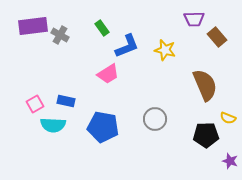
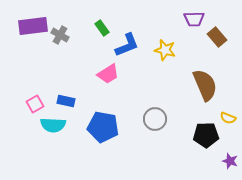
blue L-shape: moved 1 px up
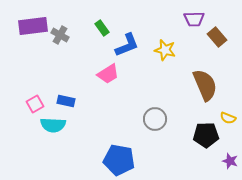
blue pentagon: moved 16 px right, 33 px down
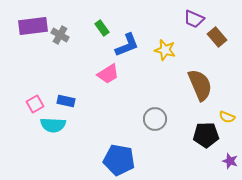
purple trapezoid: rotated 25 degrees clockwise
brown semicircle: moved 5 px left
yellow semicircle: moved 1 px left, 1 px up
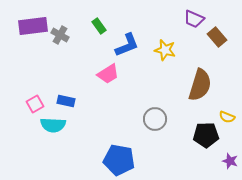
green rectangle: moved 3 px left, 2 px up
brown semicircle: rotated 40 degrees clockwise
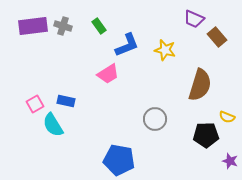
gray cross: moved 3 px right, 9 px up; rotated 12 degrees counterclockwise
cyan semicircle: rotated 55 degrees clockwise
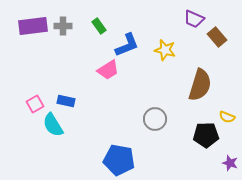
gray cross: rotated 18 degrees counterclockwise
pink trapezoid: moved 4 px up
purple star: moved 2 px down
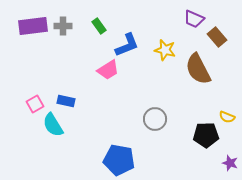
brown semicircle: moved 2 px left, 16 px up; rotated 136 degrees clockwise
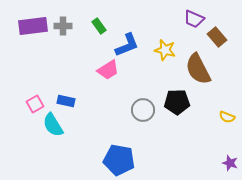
gray circle: moved 12 px left, 9 px up
black pentagon: moved 29 px left, 33 px up
